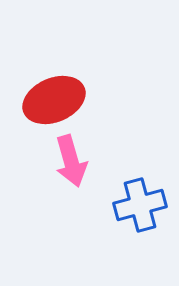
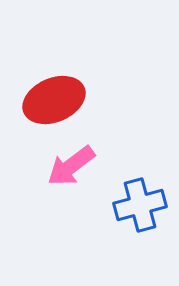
pink arrow: moved 5 px down; rotated 69 degrees clockwise
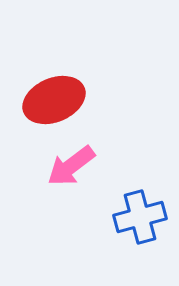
blue cross: moved 12 px down
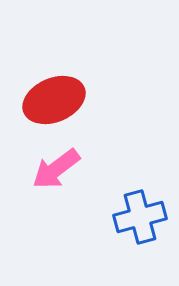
pink arrow: moved 15 px left, 3 px down
